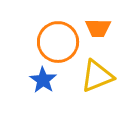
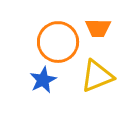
blue star: rotated 12 degrees clockwise
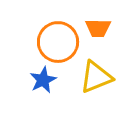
yellow triangle: moved 1 px left, 1 px down
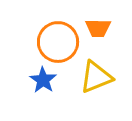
blue star: rotated 12 degrees counterclockwise
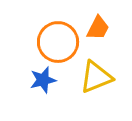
orange trapezoid: rotated 64 degrees counterclockwise
blue star: rotated 24 degrees clockwise
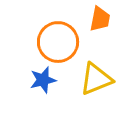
orange trapezoid: moved 2 px right, 9 px up; rotated 16 degrees counterclockwise
yellow triangle: moved 2 px down
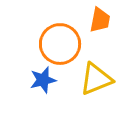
orange trapezoid: moved 1 px down
orange circle: moved 2 px right, 2 px down
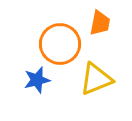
orange trapezoid: moved 3 px down
blue star: moved 6 px left
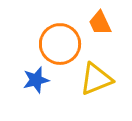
orange trapezoid: rotated 144 degrees clockwise
blue star: moved 1 px left
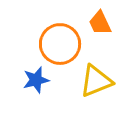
yellow triangle: moved 2 px down
